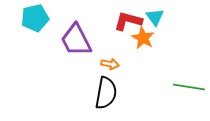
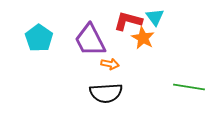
cyan pentagon: moved 4 px right, 20 px down; rotated 24 degrees counterclockwise
purple trapezoid: moved 14 px right
black semicircle: rotated 76 degrees clockwise
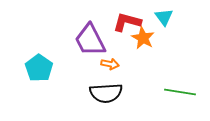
cyan triangle: moved 9 px right
red L-shape: moved 1 px left, 1 px down
cyan pentagon: moved 30 px down
green line: moved 9 px left, 5 px down
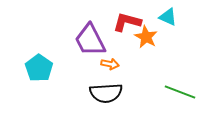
cyan triangle: moved 4 px right; rotated 30 degrees counterclockwise
orange star: moved 3 px right, 1 px up
green line: rotated 12 degrees clockwise
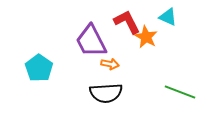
red L-shape: rotated 48 degrees clockwise
purple trapezoid: moved 1 px right, 1 px down
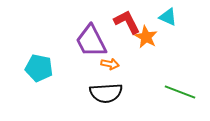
cyan pentagon: rotated 24 degrees counterclockwise
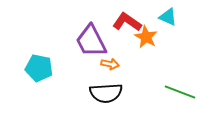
red L-shape: rotated 28 degrees counterclockwise
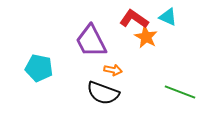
red L-shape: moved 7 px right, 3 px up
orange arrow: moved 3 px right, 6 px down
black semicircle: moved 3 px left; rotated 24 degrees clockwise
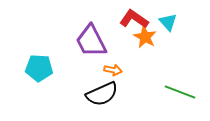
cyan triangle: moved 5 px down; rotated 24 degrees clockwise
orange star: moved 1 px left
cyan pentagon: rotated 8 degrees counterclockwise
black semicircle: moved 1 px left, 1 px down; rotated 44 degrees counterclockwise
